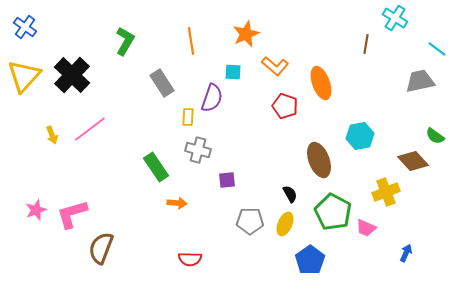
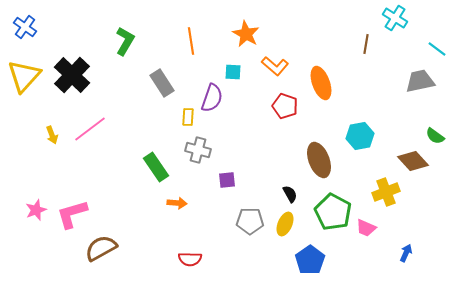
orange star: rotated 20 degrees counterclockwise
brown semicircle: rotated 40 degrees clockwise
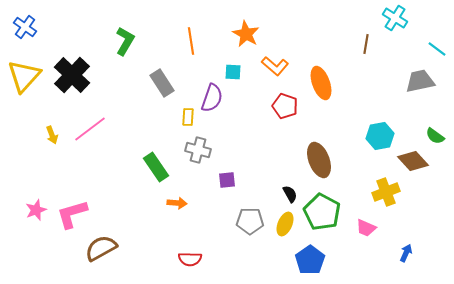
cyan hexagon: moved 20 px right
green pentagon: moved 11 px left
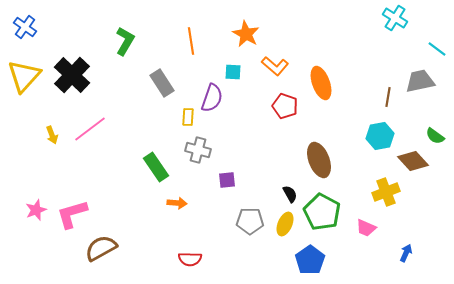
brown line: moved 22 px right, 53 px down
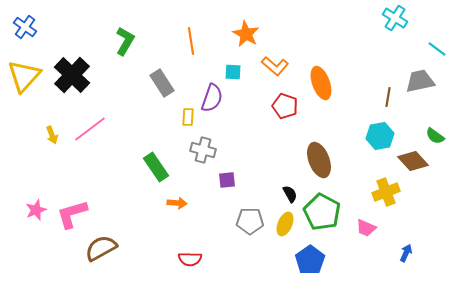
gray cross: moved 5 px right
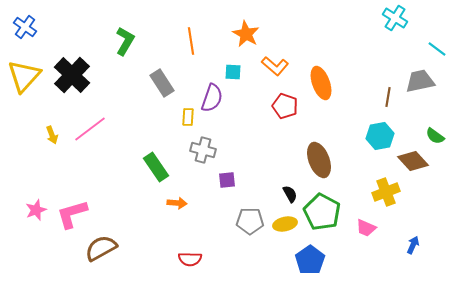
yellow ellipse: rotated 55 degrees clockwise
blue arrow: moved 7 px right, 8 px up
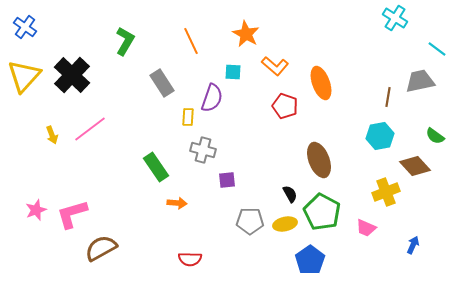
orange line: rotated 16 degrees counterclockwise
brown diamond: moved 2 px right, 5 px down
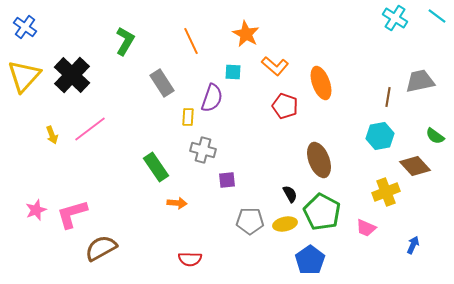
cyan line: moved 33 px up
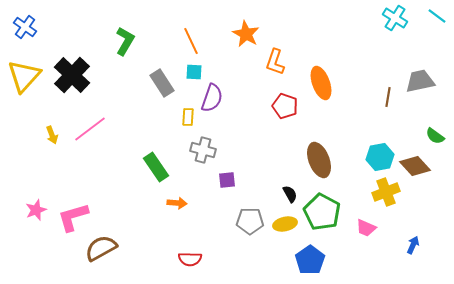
orange L-shape: moved 4 px up; rotated 68 degrees clockwise
cyan square: moved 39 px left
cyan hexagon: moved 21 px down
pink L-shape: moved 1 px right, 3 px down
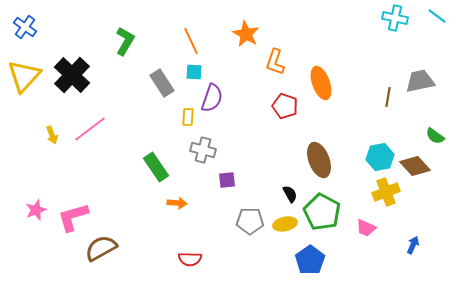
cyan cross: rotated 20 degrees counterclockwise
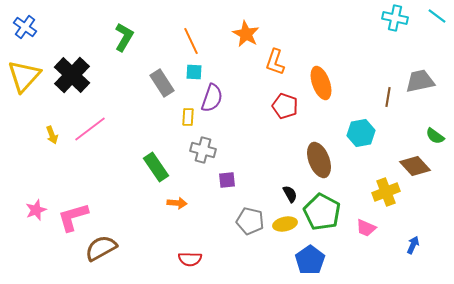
green L-shape: moved 1 px left, 4 px up
cyan hexagon: moved 19 px left, 24 px up
gray pentagon: rotated 12 degrees clockwise
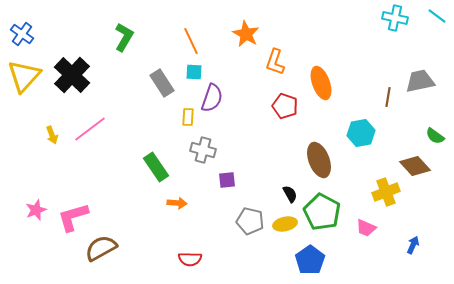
blue cross: moved 3 px left, 7 px down
